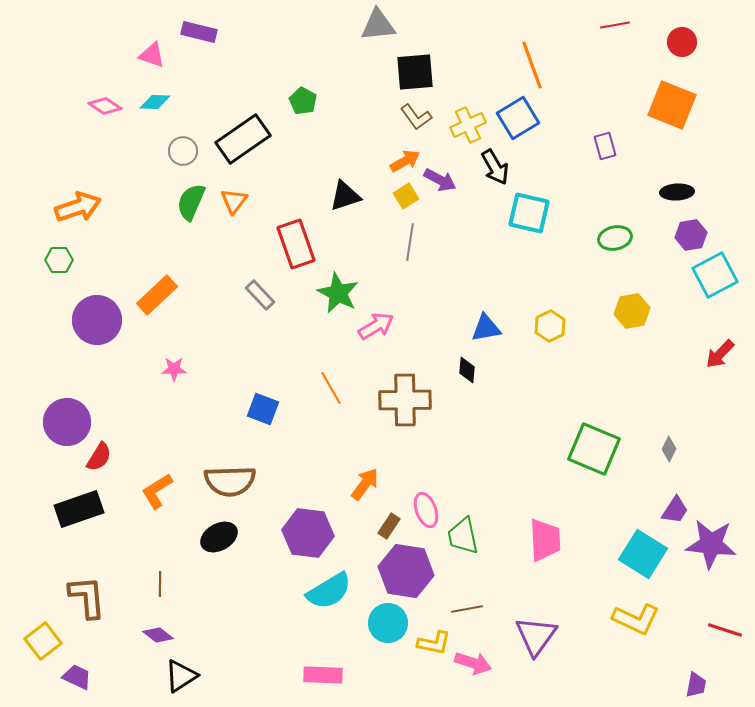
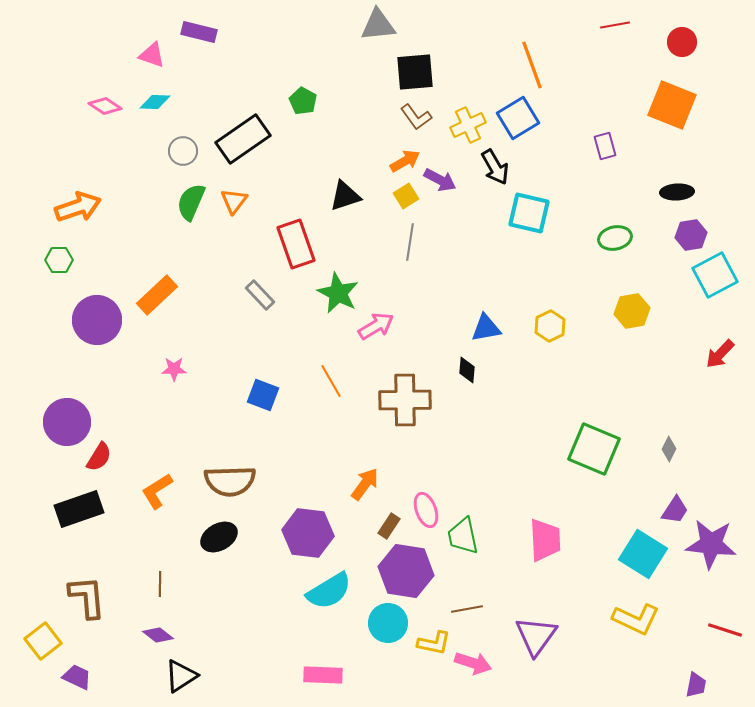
orange line at (331, 388): moved 7 px up
blue square at (263, 409): moved 14 px up
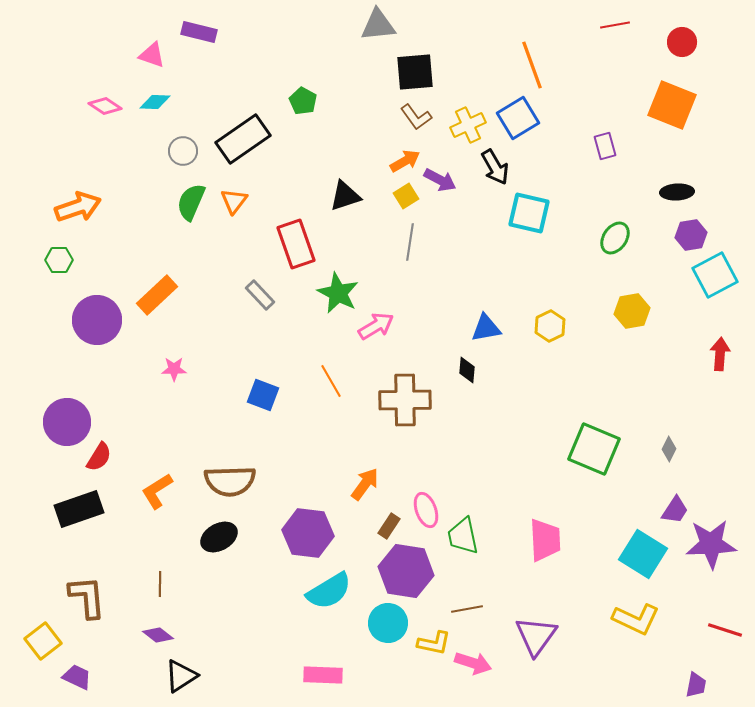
green ellipse at (615, 238): rotated 44 degrees counterclockwise
red arrow at (720, 354): rotated 140 degrees clockwise
purple star at (711, 544): rotated 9 degrees counterclockwise
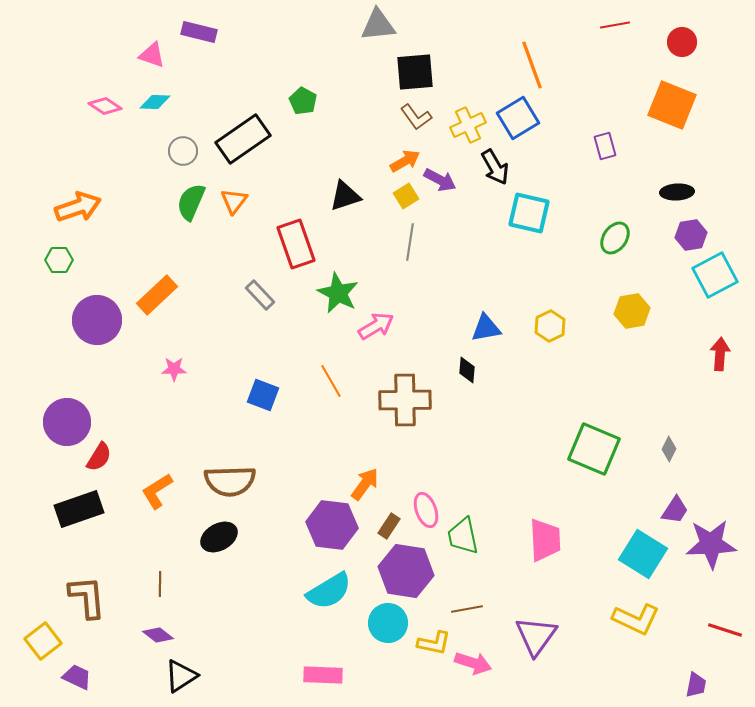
purple hexagon at (308, 533): moved 24 px right, 8 px up
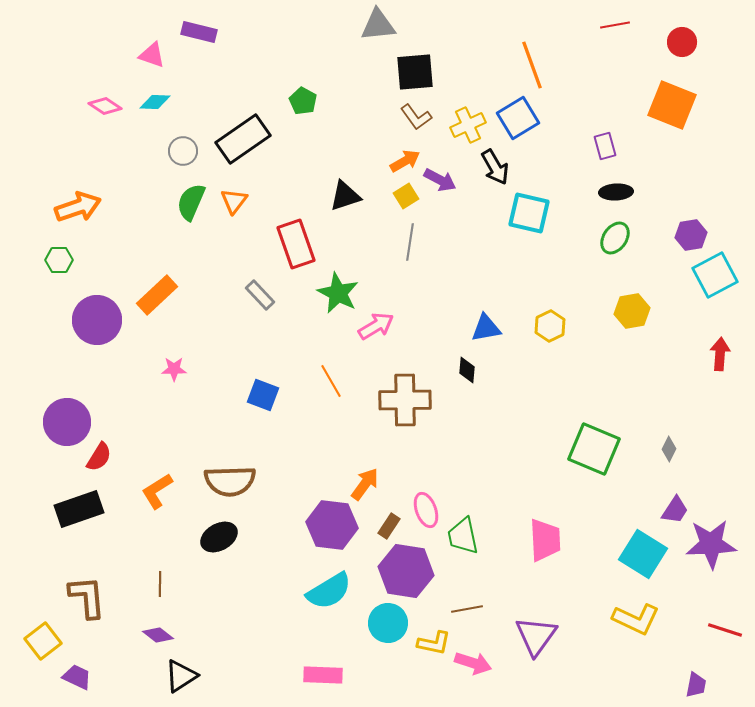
black ellipse at (677, 192): moved 61 px left
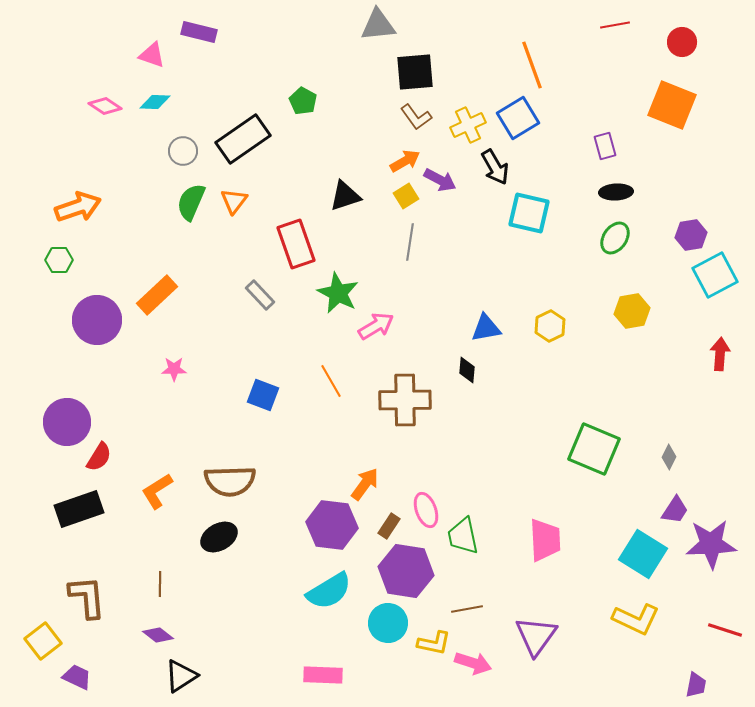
gray diamond at (669, 449): moved 8 px down
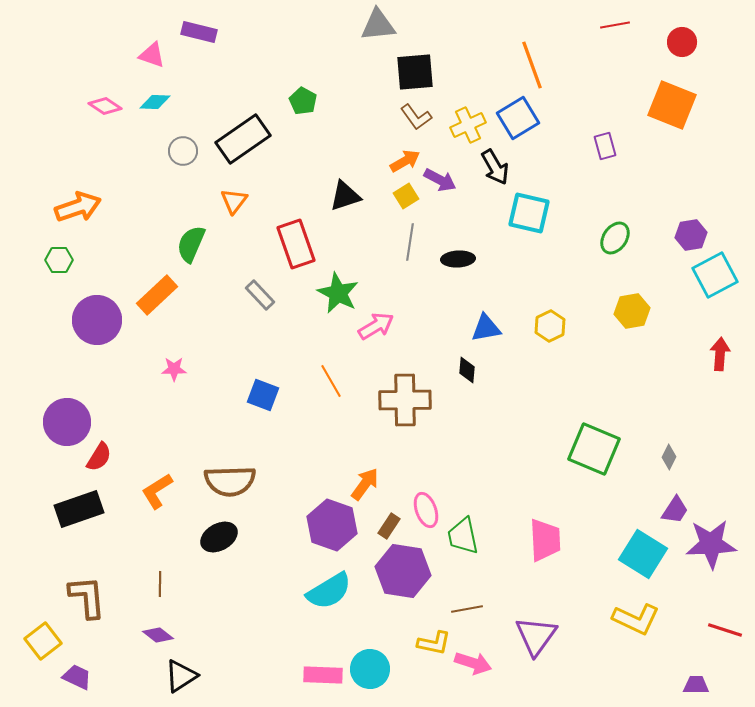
black ellipse at (616, 192): moved 158 px left, 67 px down
green semicircle at (191, 202): moved 42 px down
purple hexagon at (332, 525): rotated 12 degrees clockwise
purple hexagon at (406, 571): moved 3 px left
cyan circle at (388, 623): moved 18 px left, 46 px down
purple trapezoid at (696, 685): rotated 100 degrees counterclockwise
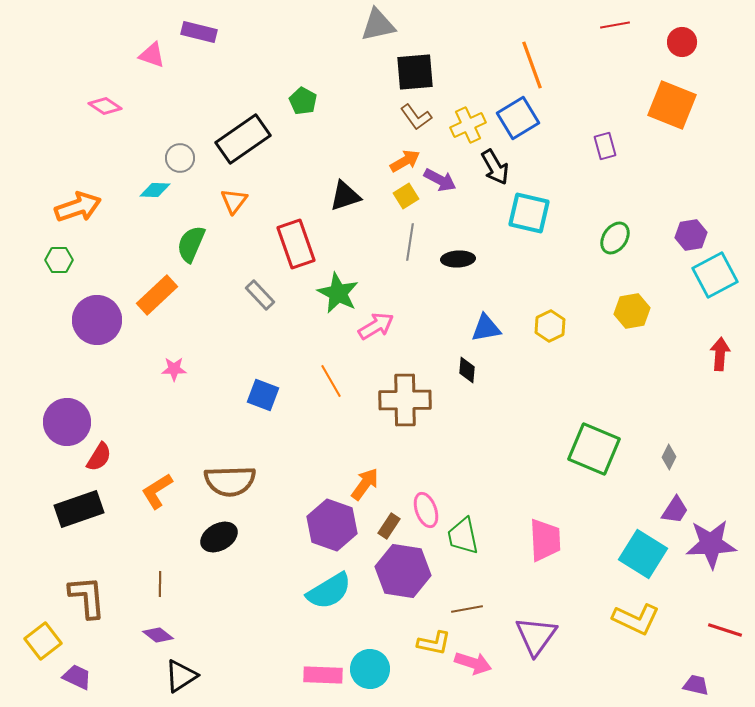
gray triangle at (378, 25): rotated 6 degrees counterclockwise
cyan diamond at (155, 102): moved 88 px down
gray circle at (183, 151): moved 3 px left, 7 px down
purple trapezoid at (696, 685): rotated 12 degrees clockwise
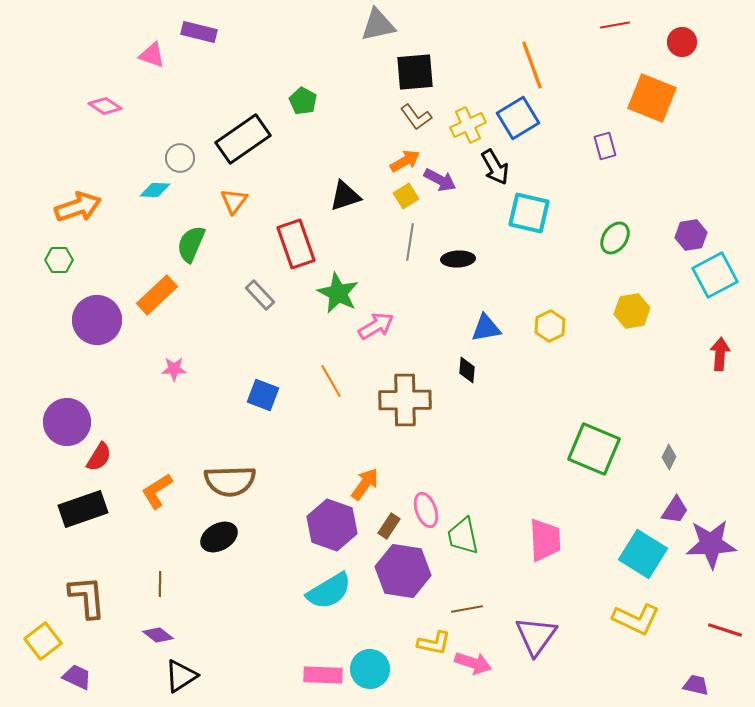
orange square at (672, 105): moved 20 px left, 7 px up
black rectangle at (79, 509): moved 4 px right
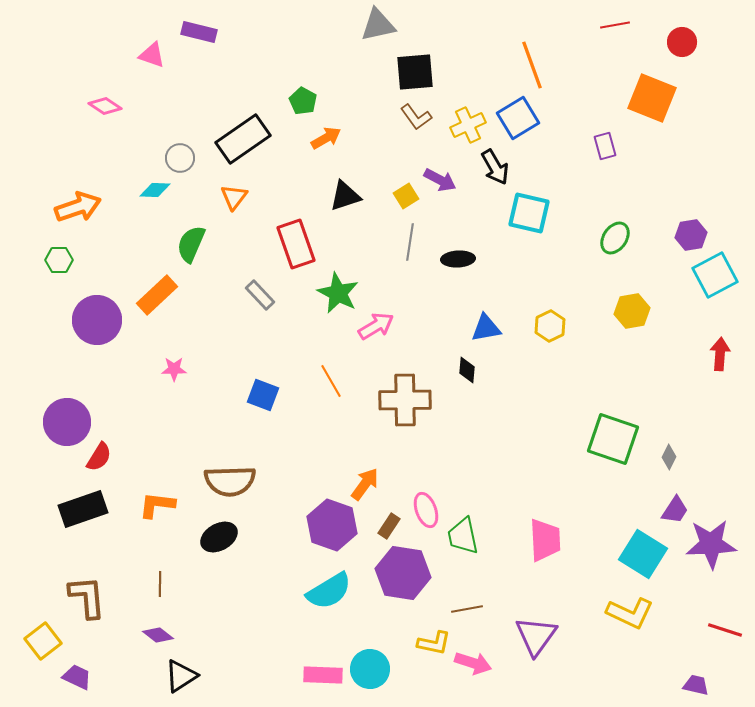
orange arrow at (405, 161): moved 79 px left, 23 px up
orange triangle at (234, 201): moved 4 px up
green square at (594, 449): moved 19 px right, 10 px up; rotated 4 degrees counterclockwise
orange L-shape at (157, 491): moved 14 px down; rotated 39 degrees clockwise
purple hexagon at (403, 571): moved 2 px down
yellow L-shape at (636, 619): moved 6 px left, 6 px up
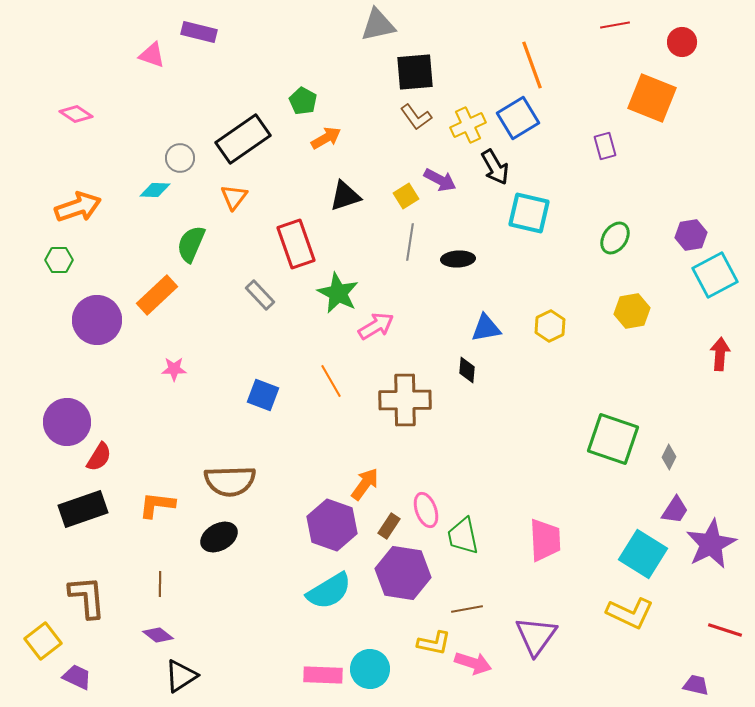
pink diamond at (105, 106): moved 29 px left, 8 px down
purple star at (711, 544): rotated 24 degrees counterclockwise
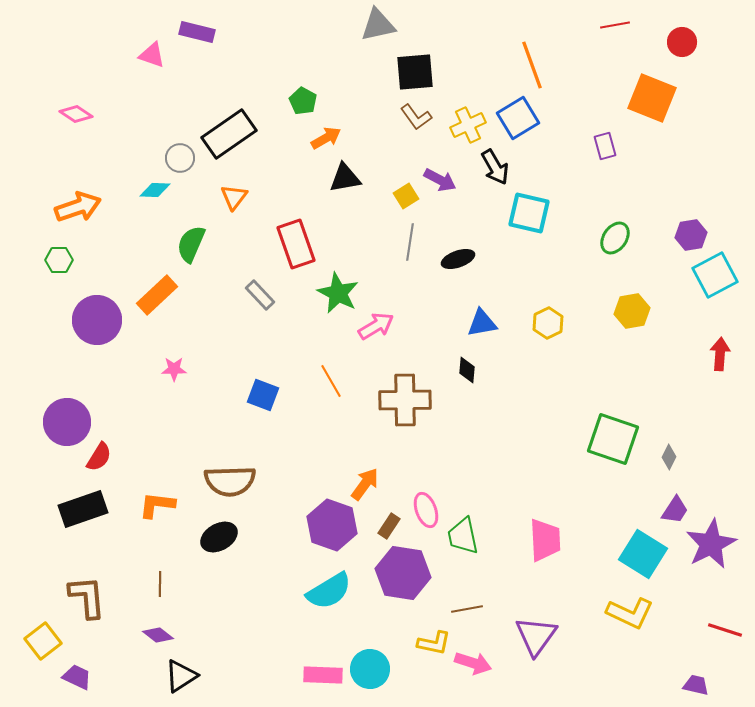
purple rectangle at (199, 32): moved 2 px left
black rectangle at (243, 139): moved 14 px left, 5 px up
black triangle at (345, 196): moved 18 px up; rotated 8 degrees clockwise
black ellipse at (458, 259): rotated 16 degrees counterclockwise
yellow hexagon at (550, 326): moved 2 px left, 3 px up
blue triangle at (486, 328): moved 4 px left, 5 px up
